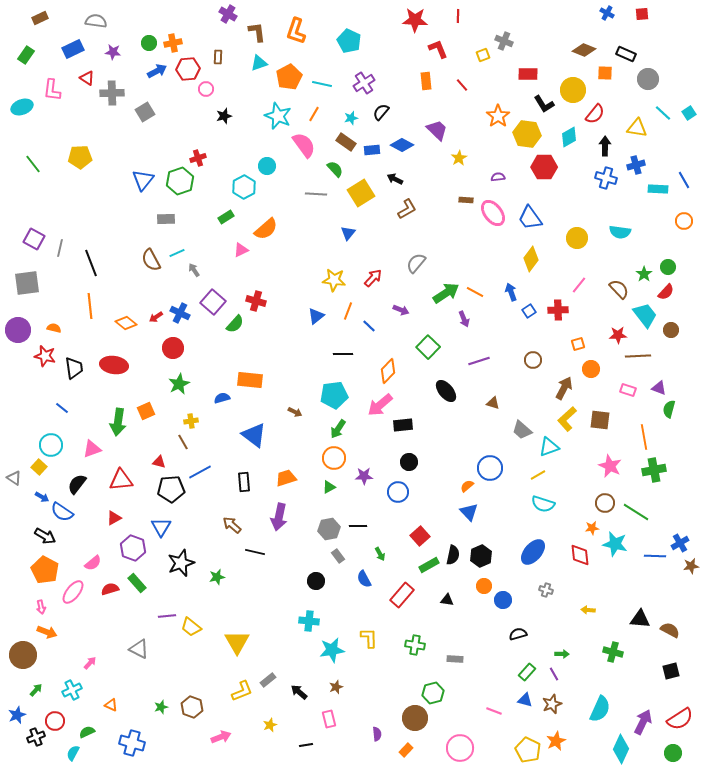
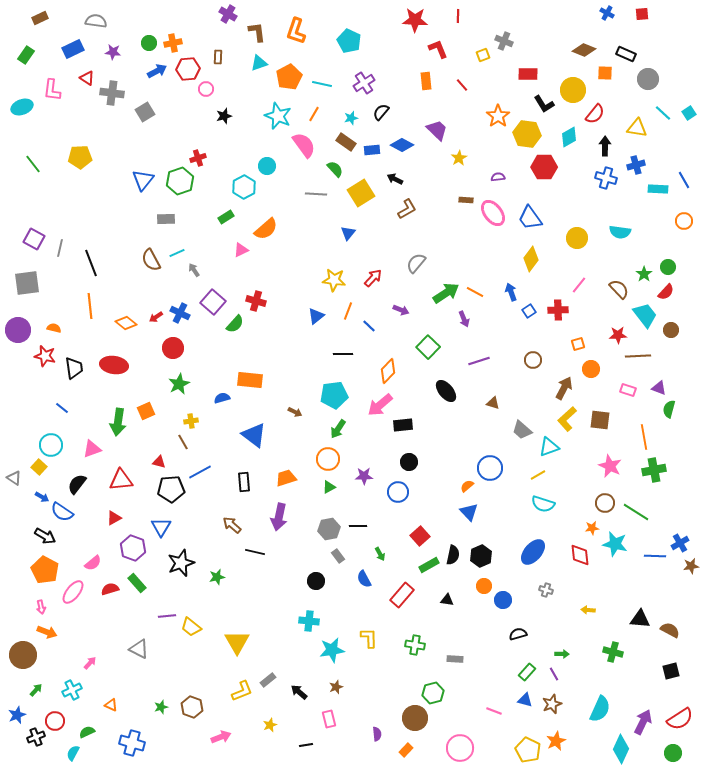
gray cross at (112, 93): rotated 10 degrees clockwise
orange circle at (334, 458): moved 6 px left, 1 px down
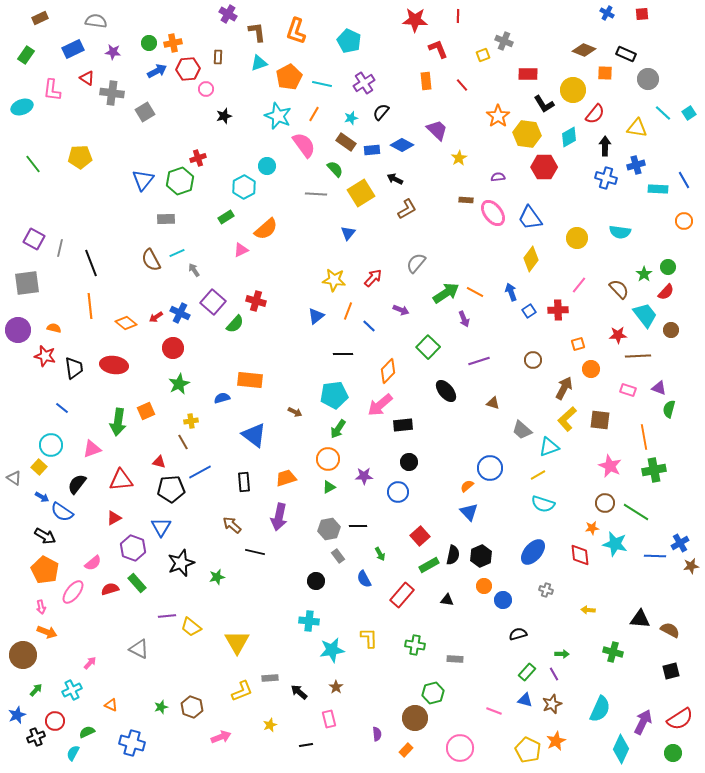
gray rectangle at (268, 680): moved 2 px right, 2 px up; rotated 35 degrees clockwise
brown star at (336, 687): rotated 16 degrees counterclockwise
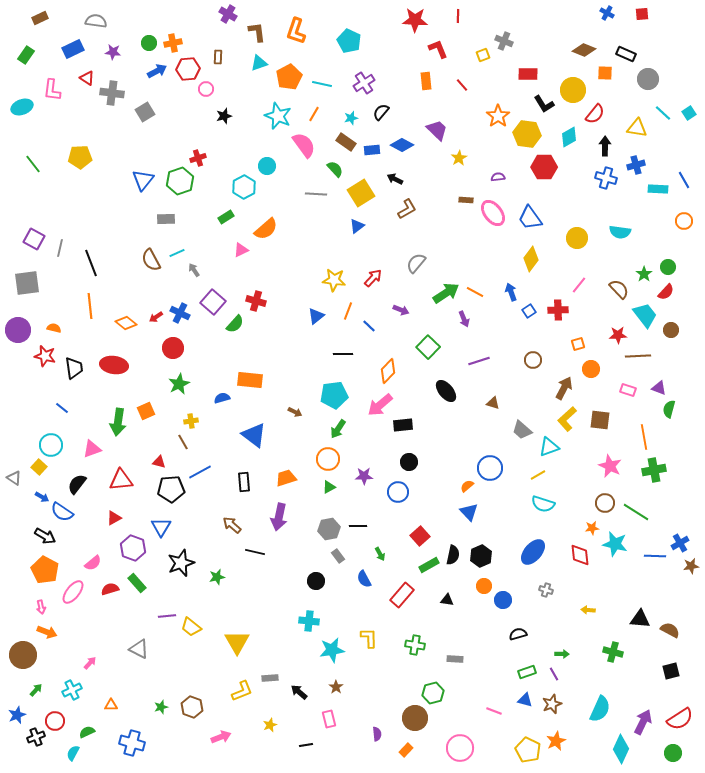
blue triangle at (348, 233): moved 9 px right, 7 px up; rotated 14 degrees clockwise
green rectangle at (527, 672): rotated 30 degrees clockwise
orange triangle at (111, 705): rotated 24 degrees counterclockwise
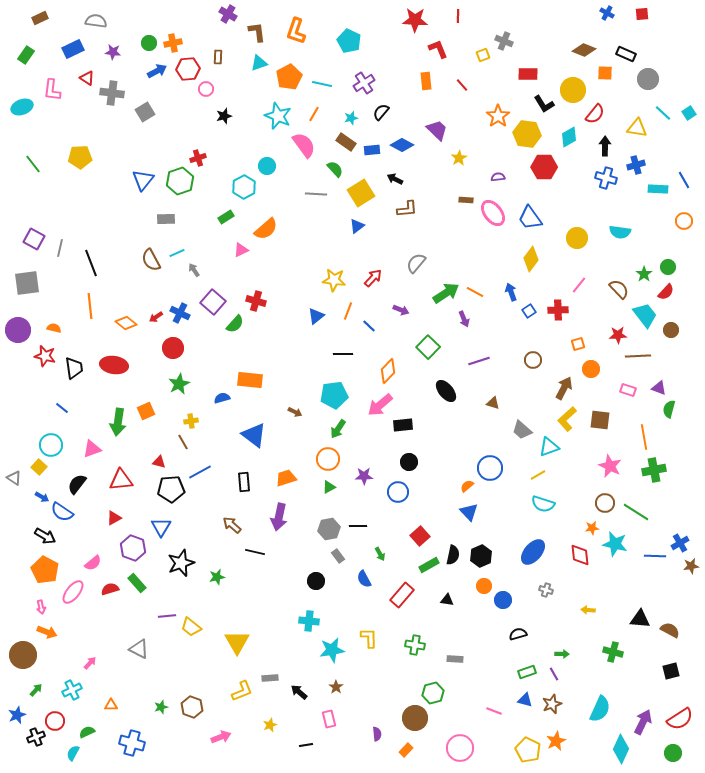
brown L-shape at (407, 209): rotated 25 degrees clockwise
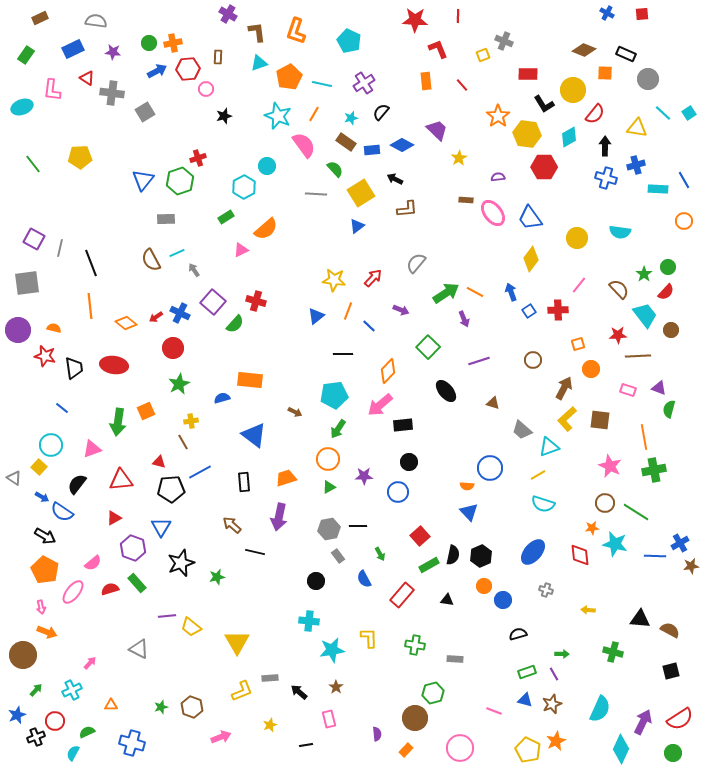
orange semicircle at (467, 486): rotated 136 degrees counterclockwise
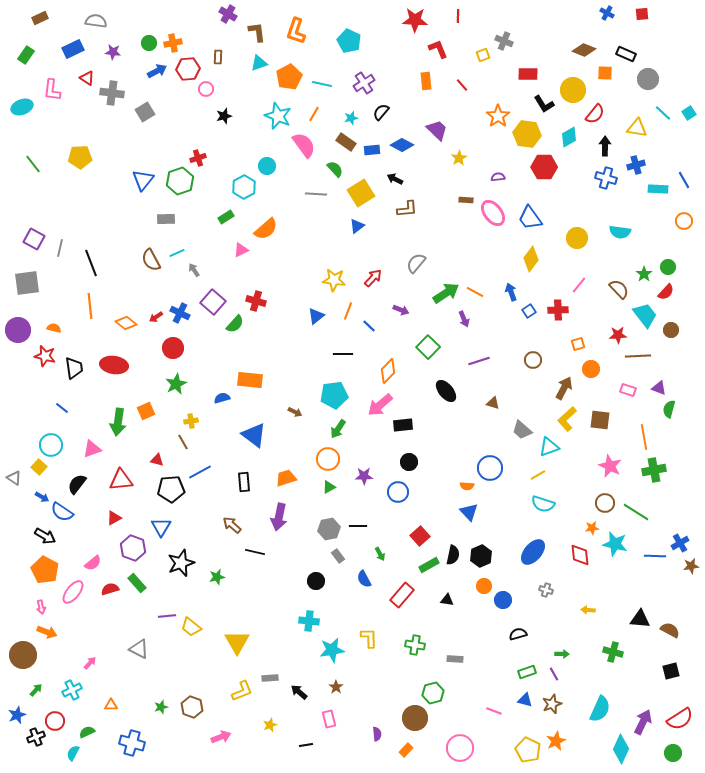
green star at (179, 384): moved 3 px left
red triangle at (159, 462): moved 2 px left, 2 px up
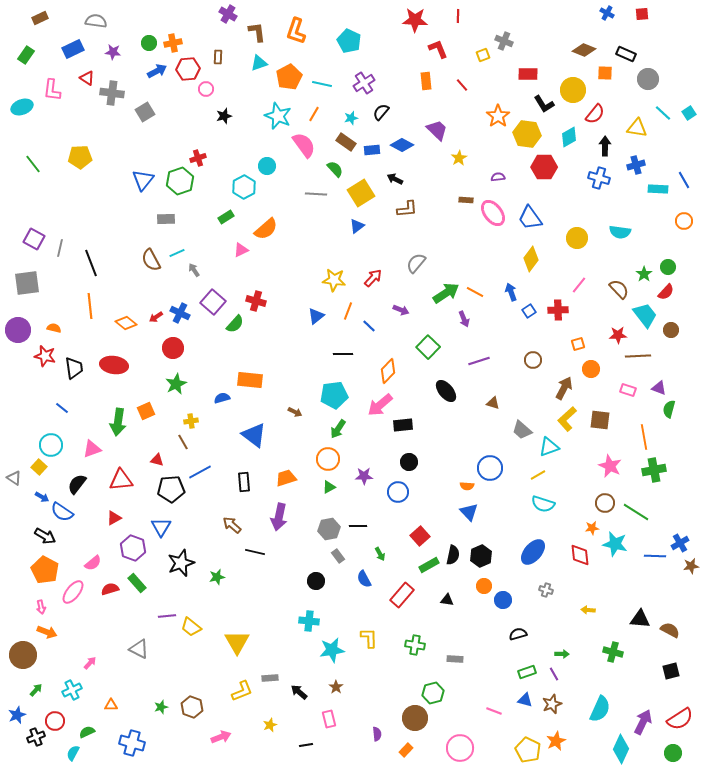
blue cross at (606, 178): moved 7 px left
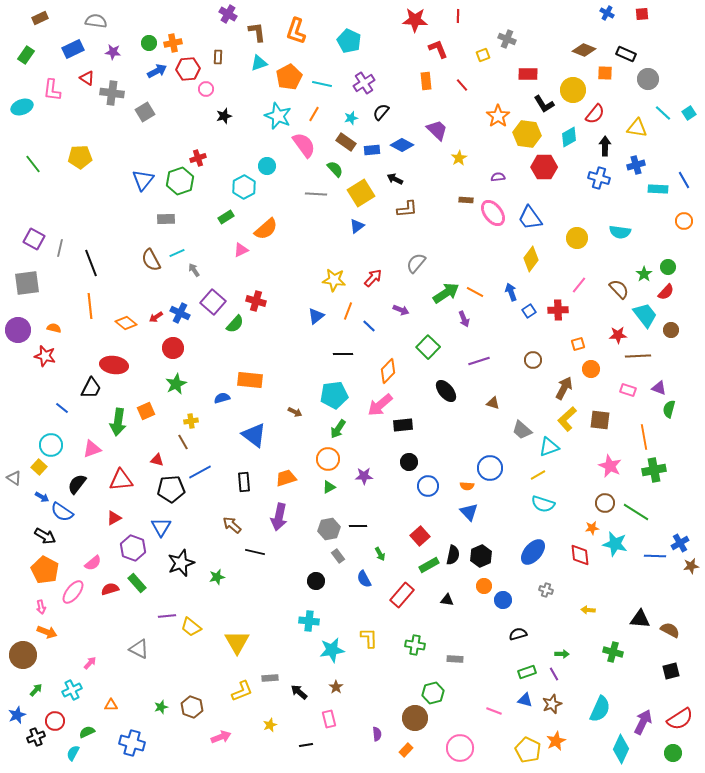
gray cross at (504, 41): moved 3 px right, 2 px up
black trapezoid at (74, 368): moved 17 px right, 20 px down; rotated 35 degrees clockwise
blue circle at (398, 492): moved 30 px right, 6 px up
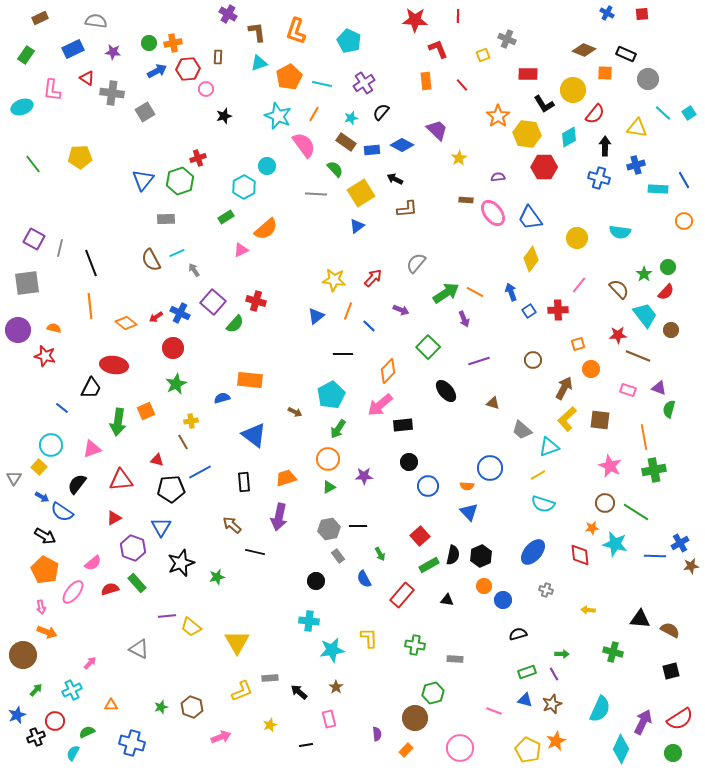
brown line at (638, 356): rotated 25 degrees clockwise
cyan pentagon at (334, 395): moved 3 px left; rotated 20 degrees counterclockwise
gray triangle at (14, 478): rotated 28 degrees clockwise
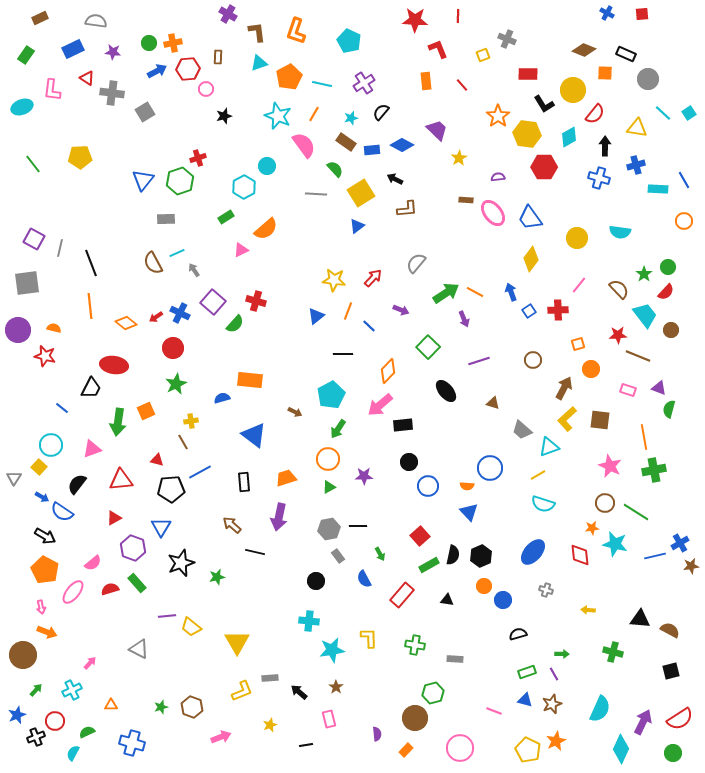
brown semicircle at (151, 260): moved 2 px right, 3 px down
blue line at (655, 556): rotated 15 degrees counterclockwise
